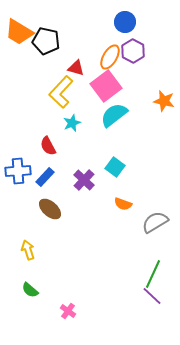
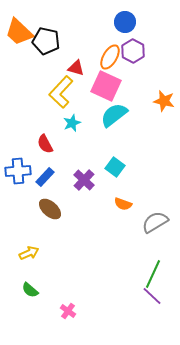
orange trapezoid: rotated 12 degrees clockwise
pink square: rotated 28 degrees counterclockwise
red semicircle: moved 3 px left, 2 px up
yellow arrow: moved 1 px right, 3 px down; rotated 84 degrees clockwise
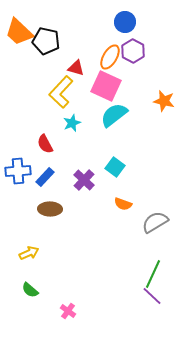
brown ellipse: rotated 40 degrees counterclockwise
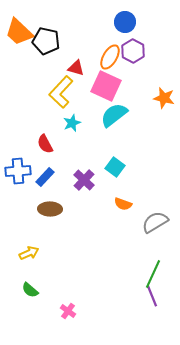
orange star: moved 3 px up
purple line: rotated 25 degrees clockwise
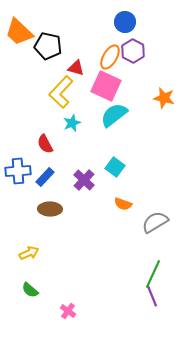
black pentagon: moved 2 px right, 5 px down
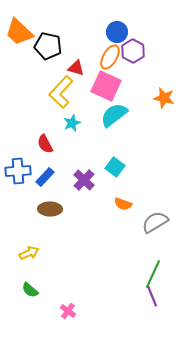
blue circle: moved 8 px left, 10 px down
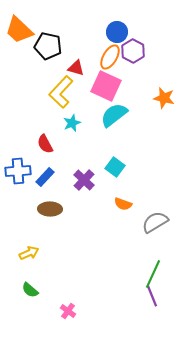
orange trapezoid: moved 2 px up
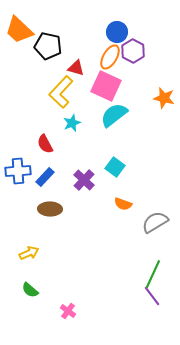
purple line: rotated 15 degrees counterclockwise
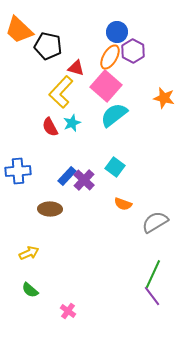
pink square: rotated 16 degrees clockwise
red semicircle: moved 5 px right, 17 px up
blue rectangle: moved 22 px right, 1 px up
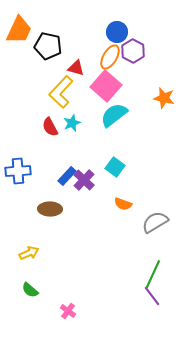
orange trapezoid: rotated 108 degrees counterclockwise
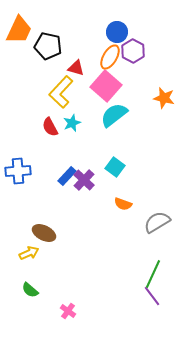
brown ellipse: moved 6 px left, 24 px down; rotated 25 degrees clockwise
gray semicircle: moved 2 px right
